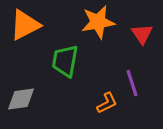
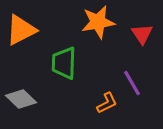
orange triangle: moved 4 px left, 5 px down
green trapezoid: moved 1 px left, 2 px down; rotated 8 degrees counterclockwise
purple line: rotated 12 degrees counterclockwise
gray diamond: rotated 52 degrees clockwise
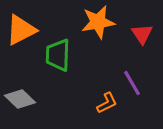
green trapezoid: moved 6 px left, 8 px up
gray diamond: moved 1 px left
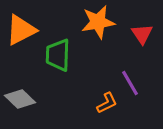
purple line: moved 2 px left
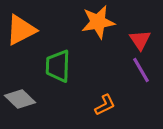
red triangle: moved 2 px left, 6 px down
green trapezoid: moved 11 px down
purple line: moved 11 px right, 13 px up
orange L-shape: moved 2 px left, 2 px down
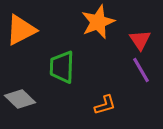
orange star: rotated 12 degrees counterclockwise
green trapezoid: moved 4 px right, 1 px down
orange L-shape: rotated 10 degrees clockwise
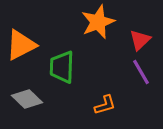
orange triangle: moved 15 px down
red triangle: rotated 20 degrees clockwise
purple line: moved 2 px down
gray diamond: moved 7 px right
